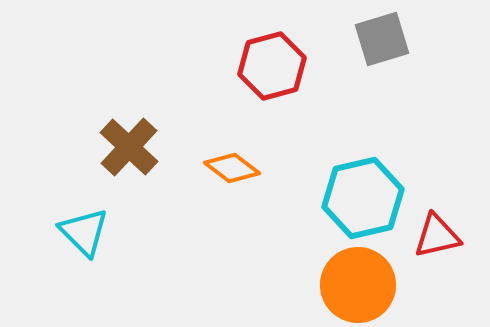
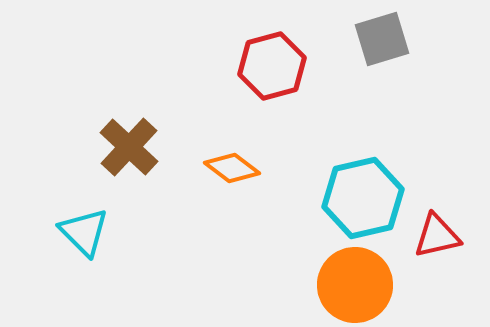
orange circle: moved 3 px left
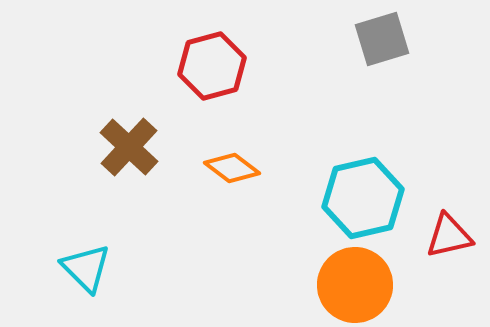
red hexagon: moved 60 px left
cyan triangle: moved 2 px right, 36 px down
red triangle: moved 12 px right
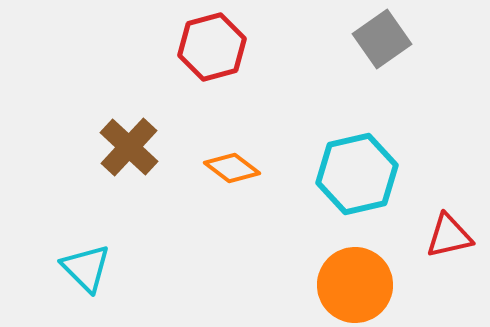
gray square: rotated 18 degrees counterclockwise
red hexagon: moved 19 px up
cyan hexagon: moved 6 px left, 24 px up
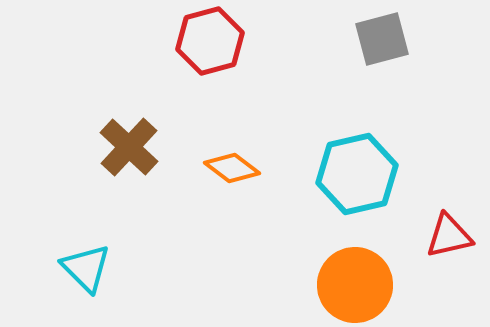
gray square: rotated 20 degrees clockwise
red hexagon: moved 2 px left, 6 px up
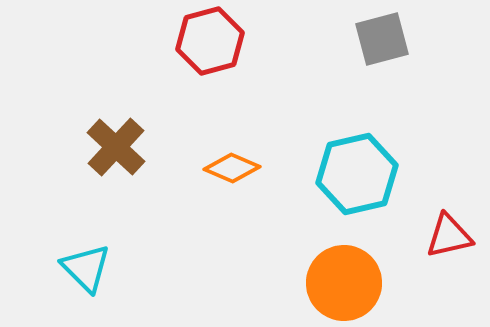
brown cross: moved 13 px left
orange diamond: rotated 14 degrees counterclockwise
orange circle: moved 11 px left, 2 px up
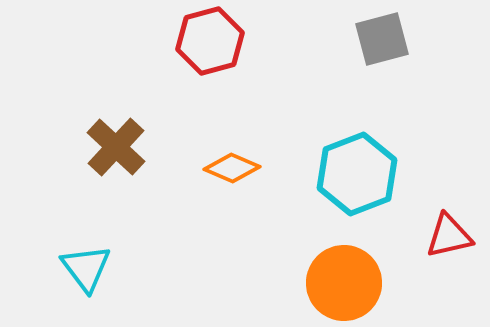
cyan hexagon: rotated 8 degrees counterclockwise
cyan triangle: rotated 8 degrees clockwise
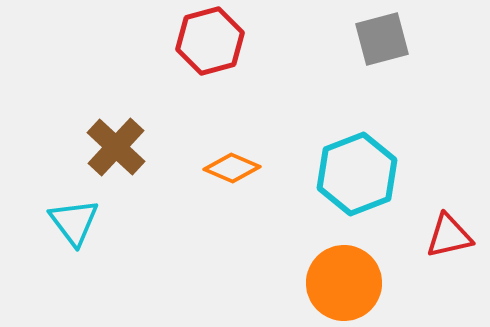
cyan triangle: moved 12 px left, 46 px up
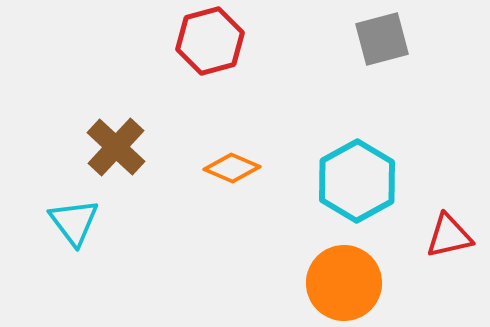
cyan hexagon: moved 7 px down; rotated 8 degrees counterclockwise
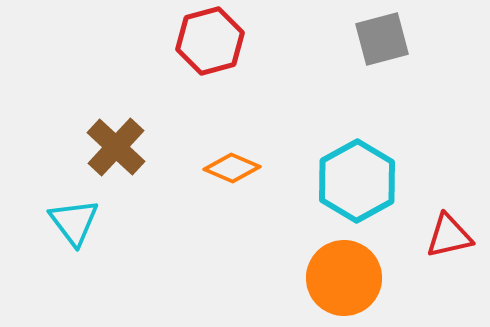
orange circle: moved 5 px up
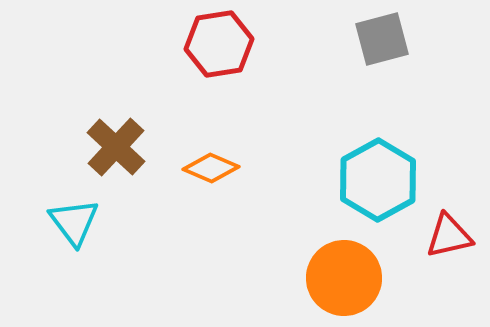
red hexagon: moved 9 px right, 3 px down; rotated 6 degrees clockwise
orange diamond: moved 21 px left
cyan hexagon: moved 21 px right, 1 px up
